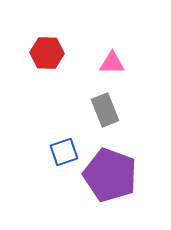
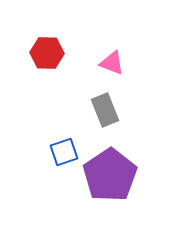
pink triangle: rotated 20 degrees clockwise
purple pentagon: rotated 18 degrees clockwise
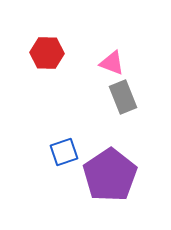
gray rectangle: moved 18 px right, 13 px up
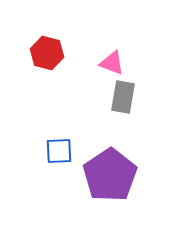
red hexagon: rotated 12 degrees clockwise
gray rectangle: rotated 32 degrees clockwise
blue square: moved 5 px left, 1 px up; rotated 16 degrees clockwise
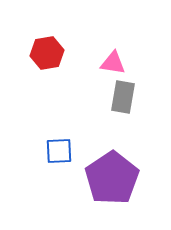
red hexagon: rotated 24 degrees counterclockwise
pink triangle: moved 1 px right; rotated 12 degrees counterclockwise
purple pentagon: moved 2 px right, 3 px down
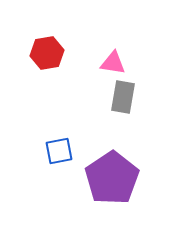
blue square: rotated 8 degrees counterclockwise
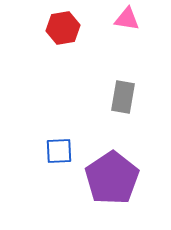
red hexagon: moved 16 px right, 25 px up
pink triangle: moved 14 px right, 44 px up
blue square: rotated 8 degrees clockwise
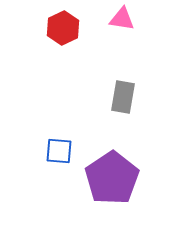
pink triangle: moved 5 px left
red hexagon: rotated 16 degrees counterclockwise
blue square: rotated 8 degrees clockwise
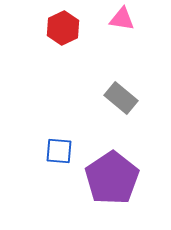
gray rectangle: moved 2 px left, 1 px down; rotated 60 degrees counterclockwise
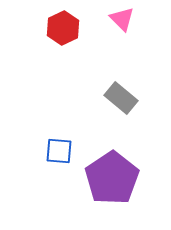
pink triangle: rotated 36 degrees clockwise
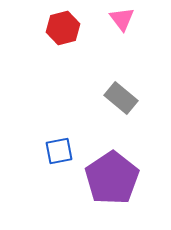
pink triangle: rotated 8 degrees clockwise
red hexagon: rotated 12 degrees clockwise
blue square: rotated 16 degrees counterclockwise
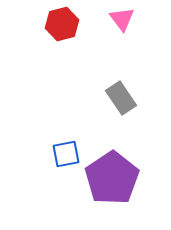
red hexagon: moved 1 px left, 4 px up
gray rectangle: rotated 16 degrees clockwise
blue square: moved 7 px right, 3 px down
